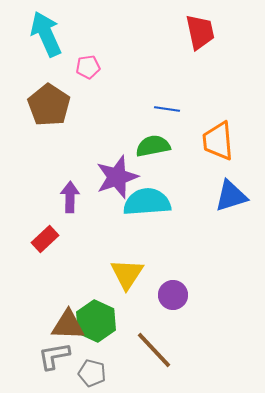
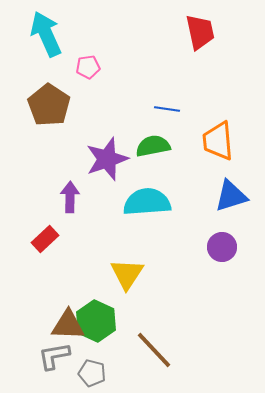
purple star: moved 10 px left, 18 px up
purple circle: moved 49 px right, 48 px up
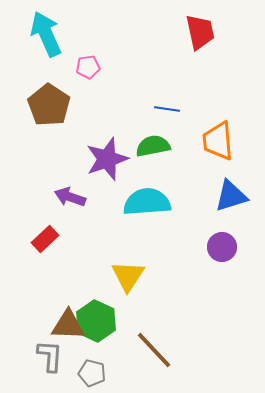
purple arrow: rotated 72 degrees counterclockwise
yellow triangle: moved 1 px right, 2 px down
gray L-shape: moved 4 px left; rotated 104 degrees clockwise
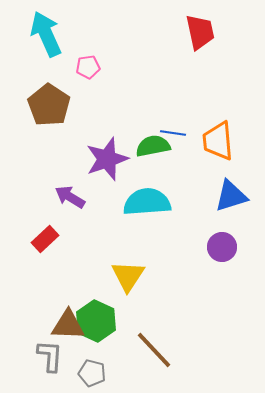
blue line: moved 6 px right, 24 px down
purple arrow: rotated 12 degrees clockwise
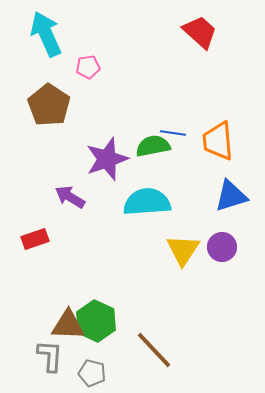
red trapezoid: rotated 36 degrees counterclockwise
red rectangle: moved 10 px left; rotated 24 degrees clockwise
yellow triangle: moved 55 px right, 26 px up
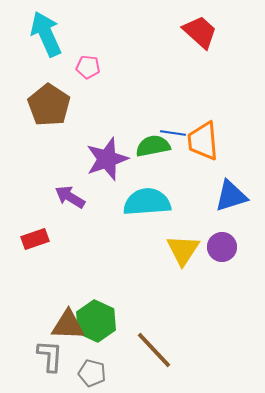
pink pentagon: rotated 15 degrees clockwise
orange trapezoid: moved 15 px left
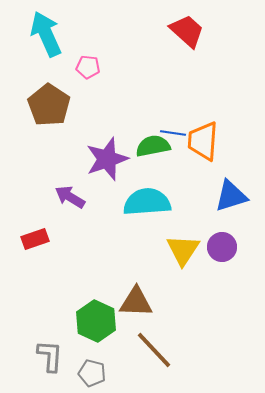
red trapezoid: moved 13 px left, 1 px up
orange trapezoid: rotated 9 degrees clockwise
brown triangle: moved 68 px right, 23 px up
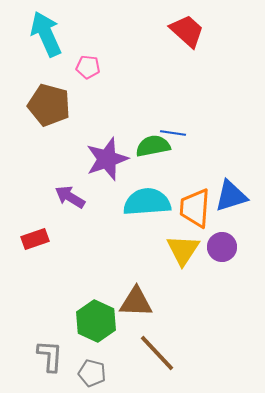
brown pentagon: rotated 18 degrees counterclockwise
orange trapezoid: moved 8 px left, 67 px down
brown line: moved 3 px right, 3 px down
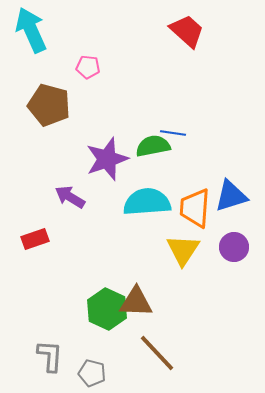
cyan arrow: moved 15 px left, 4 px up
purple circle: moved 12 px right
green hexagon: moved 11 px right, 12 px up
